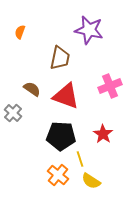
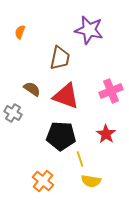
pink cross: moved 1 px right, 5 px down
gray cross: rotated 12 degrees counterclockwise
red star: moved 3 px right
orange cross: moved 15 px left, 6 px down
yellow semicircle: rotated 24 degrees counterclockwise
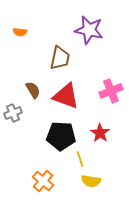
orange semicircle: rotated 104 degrees counterclockwise
brown semicircle: moved 1 px right, 1 px down; rotated 24 degrees clockwise
gray cross: rotated 36 degrees clockwise
red star: moved 6 px left, 1 px up
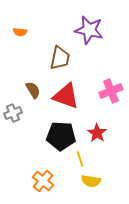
red star: moved 3 px left
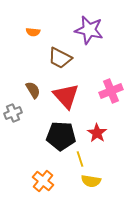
orange semicircle: moved 13 px right
brown trapezoid: rotated 105 degrees clockwise
red triangle: rotated 28 degrees clockwise
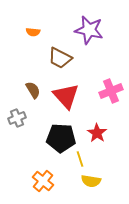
gray cross: moved 4 px right, 5 px down
black pentagon: moved 2 px down
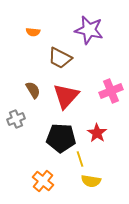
red triangle: rotated 24 degrees clockwise
gray cross: moved 1 px left, 1 px down
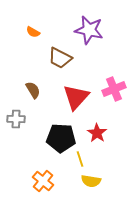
orange semicircle: rotated 24 degrees clockwise
pink cross: moved 3 px right, 2 px up
red triangle: moved 10 px right, 1 px down
gray cross: rotated 24 degrees clockwise
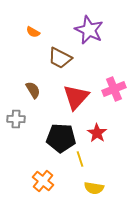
purple star: rotated 12 degrees clockwise
yellow semicircle: moved 3 px right, 7 px down
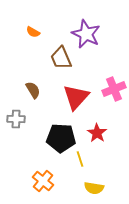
purple star: moved 3 px left, 4 px down
brown trapezoid: moved 1 px right; rotated 40 degrees clockwise
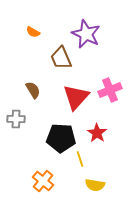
pink cross: moved 4 px left, 1 px down
yellow semicircle: moved 1 px right, 3 px up
